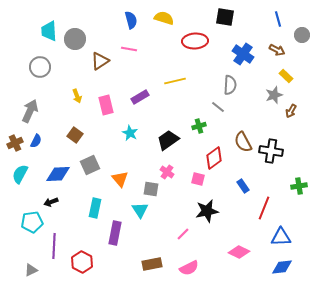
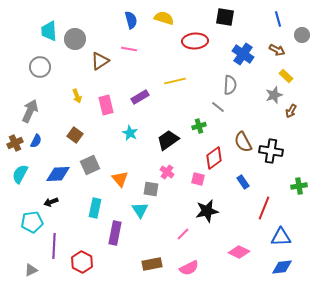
blue rectangle at (243, 186): moved 4 px up
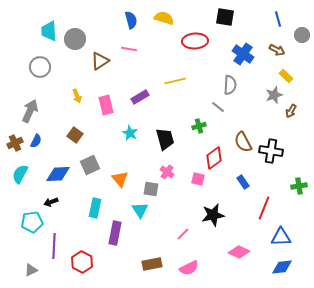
black trapezoid at (168, 140): moved 3 px left, 1 px up; rotated 110 degrees clockwise
black star at (207, 211): moved 6 px right, 4 px down
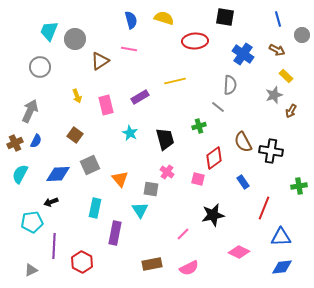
cyan trapezoid at (49, 31): rotated 25 degrees clockwise
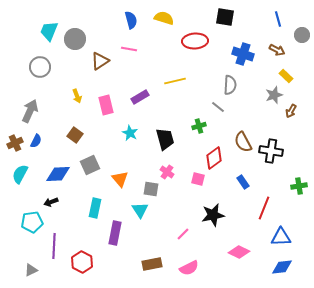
blue cross at (243, 54): rotated 15 degrees counterclockwise
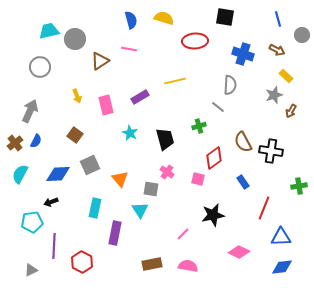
cyan trapezoid at (49, 31): rotated 55 degrees clockwise
brown cross at (15, 143): rotated 14 degrees counterclockwise
pink semicircle at (189, 268): moved 1 px left, 2 px up; rotated 144 degrees counterclockwise
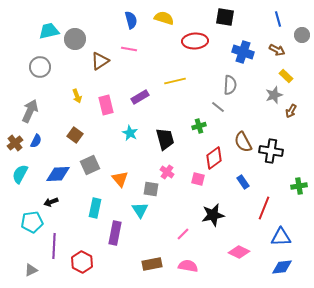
blue cross at (243, 54): moved 2 px up
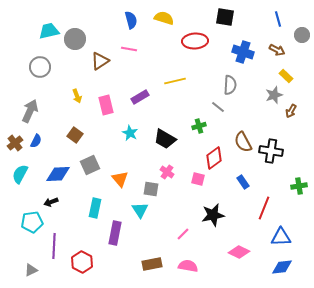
black trapezoid at (165, 139): rotated 135 degrees clockwise
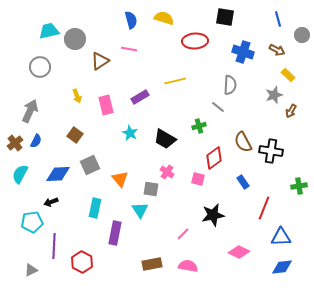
yellow rectangle at (286, 76): moved 2 px right, 1 px up
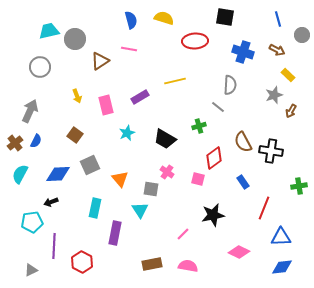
cyan star at (130, 133): moved 3 px left; rotated 21 degrees clockwise
